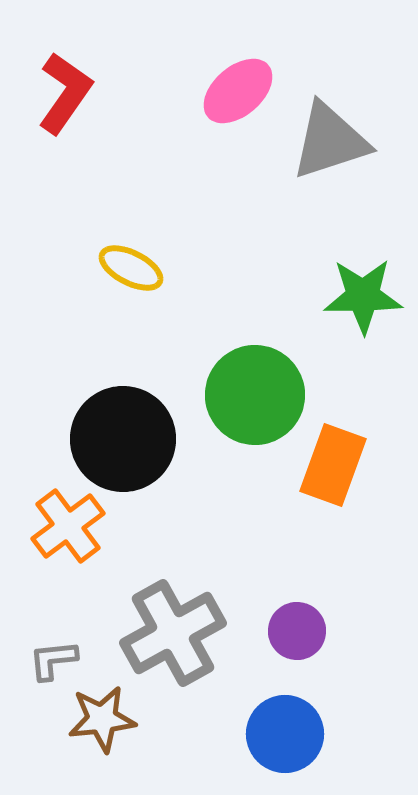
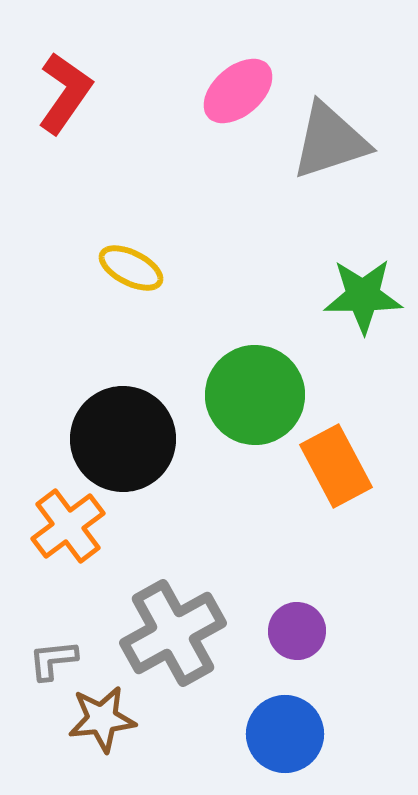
orange rectangle: moved 3 px right, 1 px down; rotated 48 degrees counterclockwise
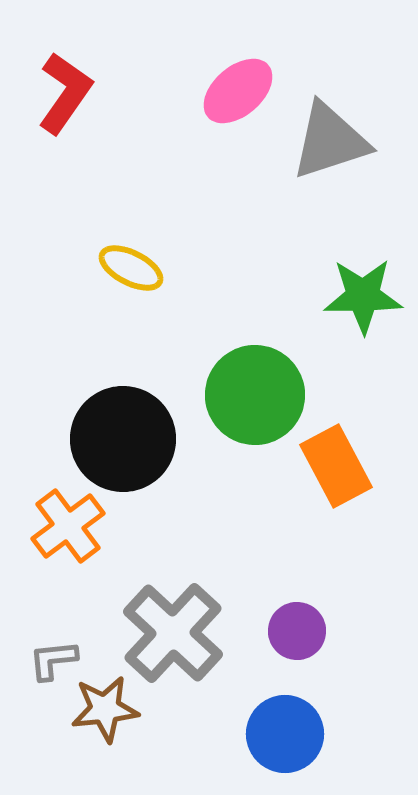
gray cross: rotated 18 degrees counterclockwise
brown star: moved 3 px right, 10 px up
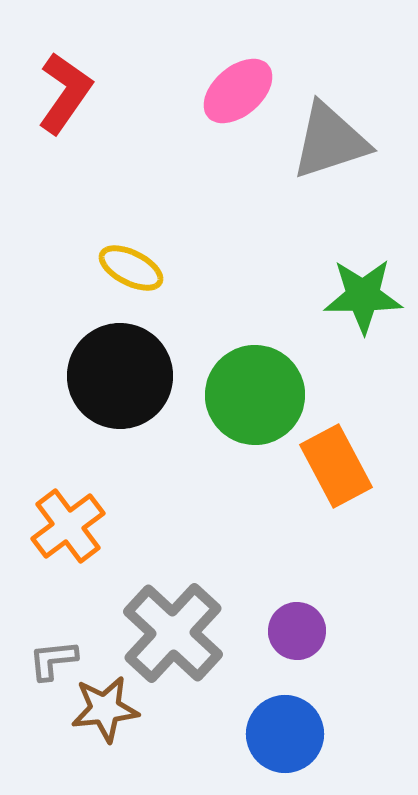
black circle: moved 3 px left, 63 px up
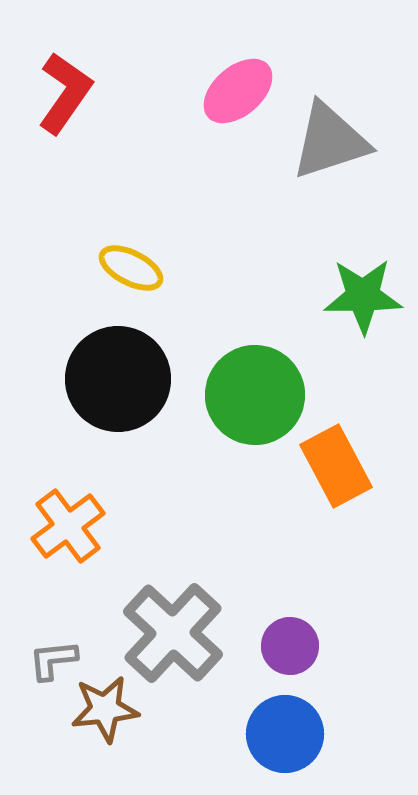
black circle: moved 2 px left, 3 px down
purple circle: moved 7 px left, 15 px down
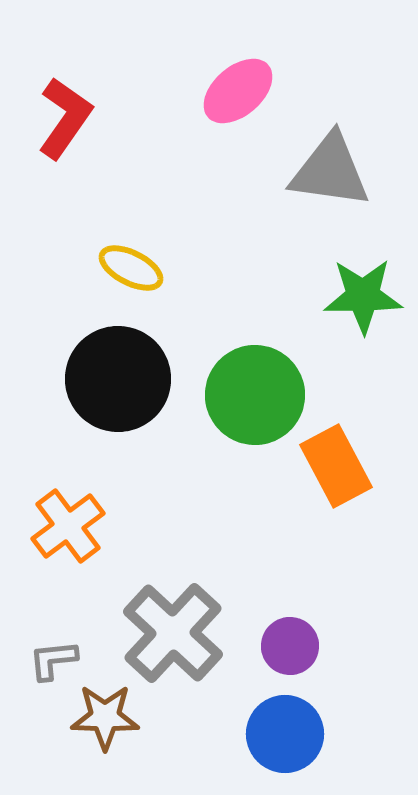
red L-shape: moved 25 px down
gray triangle: moved 30 px down; rotated 26 degrees clockwise
brown star: moved 8 px down; rotated 8 degrees clockwise
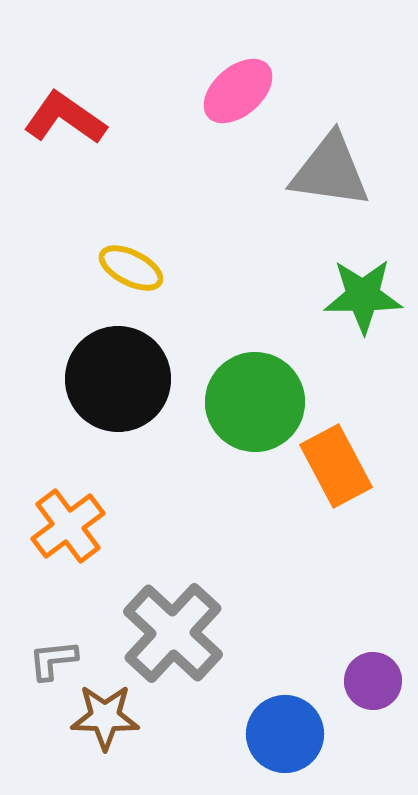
red L-shape: rotated 90 degrees counterclockwise
green circle: moved 7 px down
purple circle: moved 83 px right, 35 px down
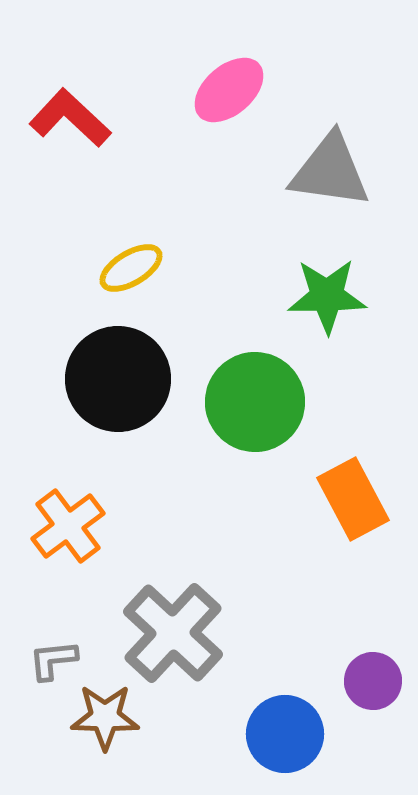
pink ellipse: moved 9 px left, 1 px up
red L-shape: moved 5 px right; rotated 8 degrees clockwise
yellow ellipse: rotated 58 degrees counterclockwise
green star: moved 36 px left
orange rectangle: moved 17 px right, 33 px down
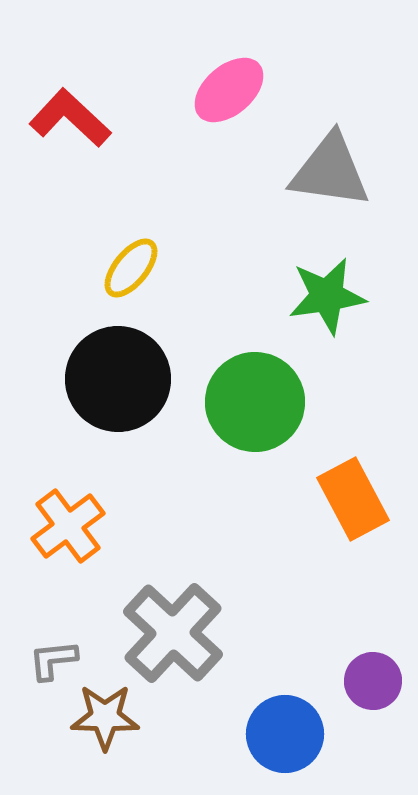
yellow ellipse: rotated 20 degrees counterclockwise
green star: rotated 8 degrees counterclockwise
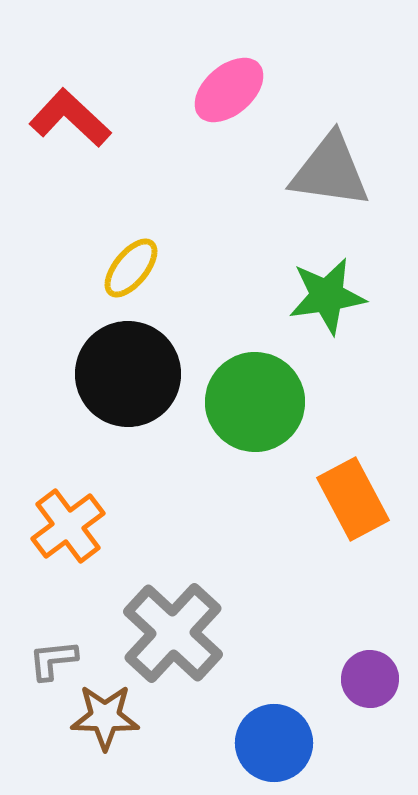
black circle: moved 10 px right, 5 px up
purple circle: moved 3 px left, 2 px up
blue circle: moved 11 px left, 9 px down
